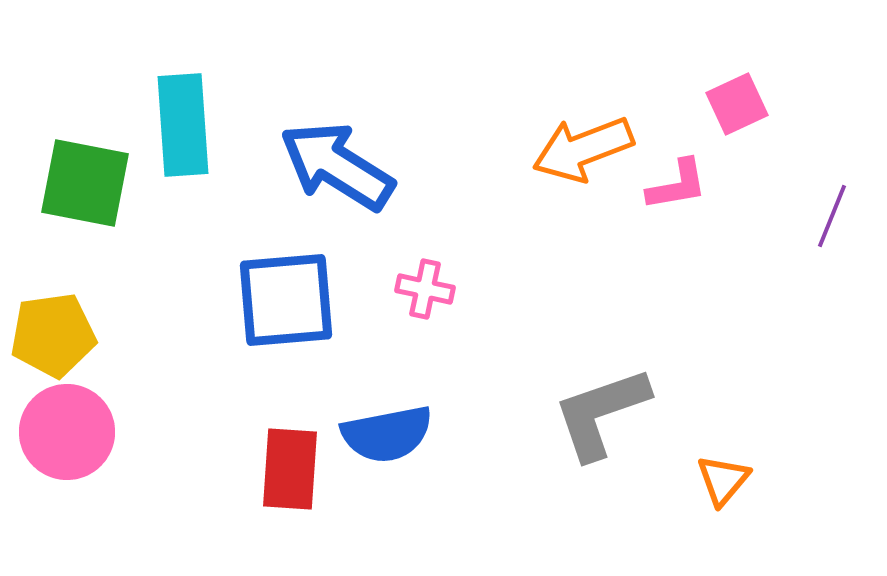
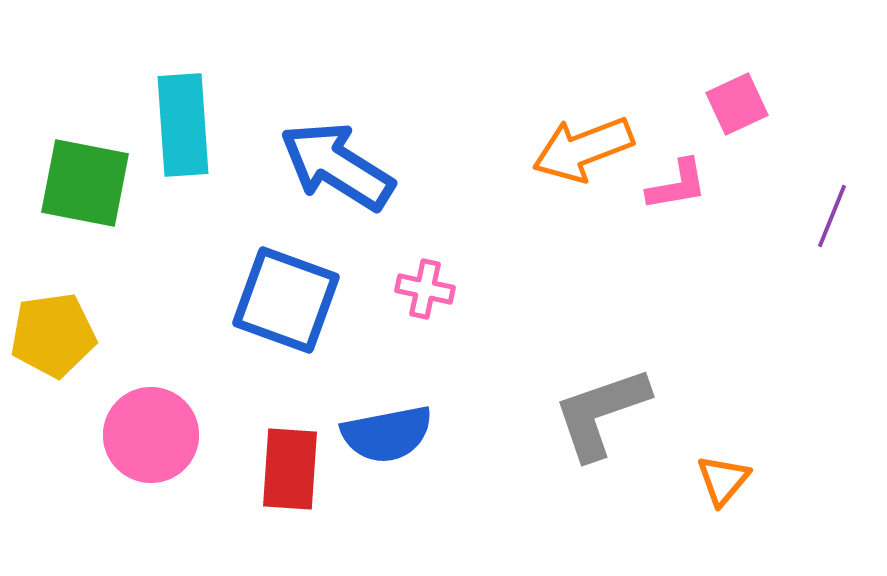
blue square: rotated 25 degrees clockwise
pink circle: moved 84 px right, 3 px down
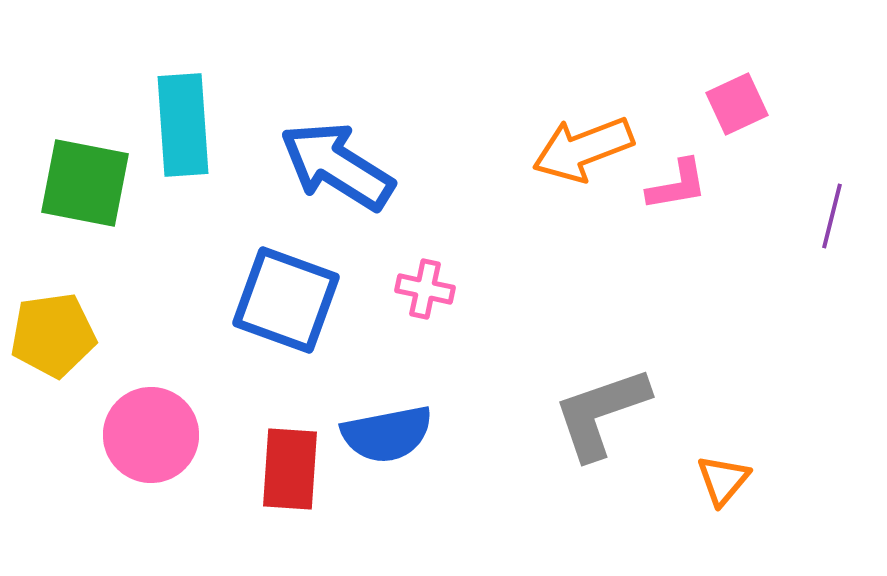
purple line: rotated 8 degrees counterclockwise
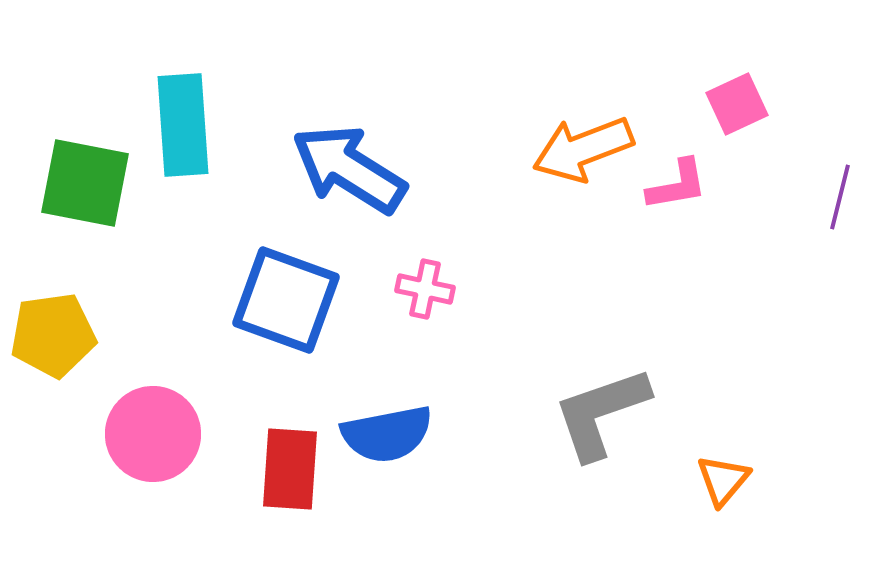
blue arrow: moved 12 px right, 3 px down
purple line: moved 8 px right, 19 px up
pink circle: moved 2 px right, 1 px up
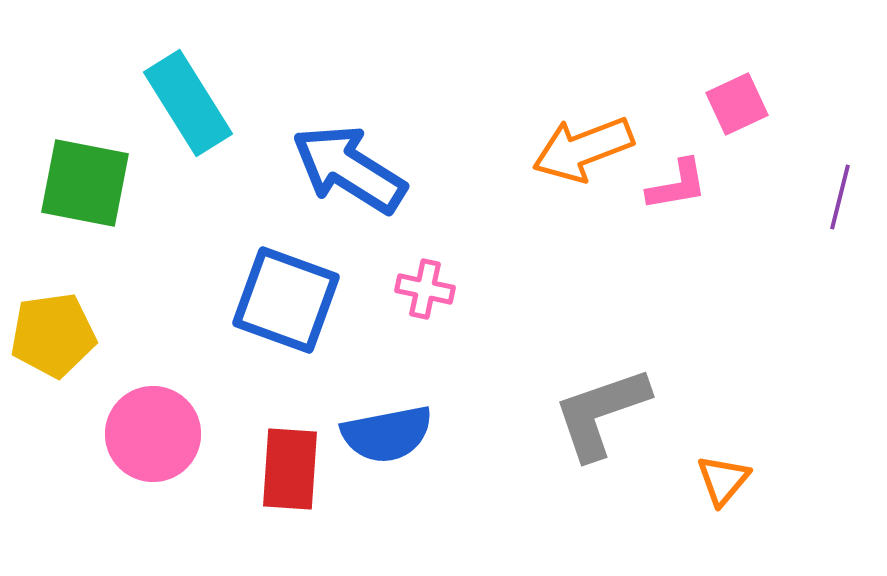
cyan rectangle: moved 5 px right, 22 px up; rotated 28 degrees counterclockwise
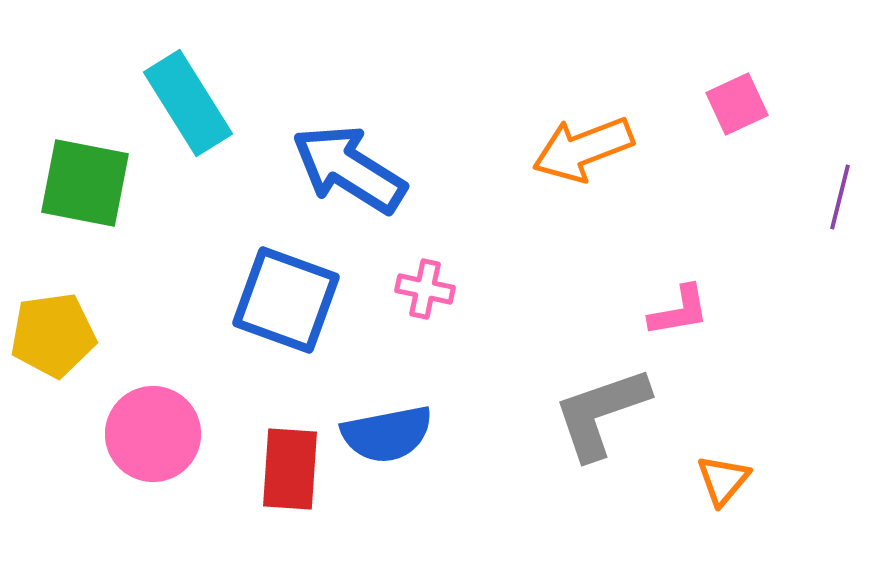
pink L-shape: moved 2 px right, 126 px down
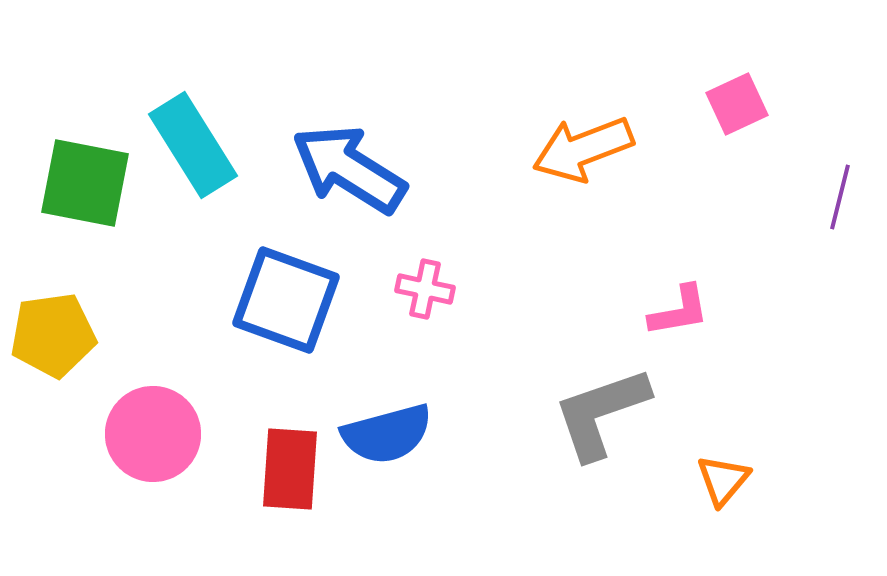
cyan rectangle: moved 5 px right, 42 px down
blue semicircle: rotated 4 degrees counterclockwise
